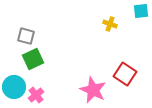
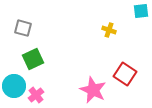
yellow cross: moved 1 px left, 6 px down
gray square: moved 3 px left, 8 px up
cyan circle: moved 1 px up
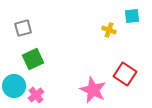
cyan square: moved 9 px left, 5 px down
gray square: rotated 30 degrees counterclockwise
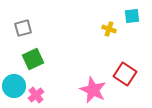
yellow cross: moved 1 px up
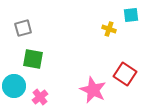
cyan square: moved 1 px left, 1 px up
green square: rotated 35 degrees clockwise
pink cross: moved 4 px right, 2 px down
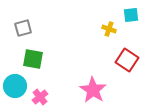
red square: moved 2 px right, 14 px up
cyan circle: moved 1 px right
pink star: rotated 8 degrees clockwise
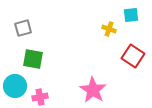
red square: moved 6 px right, 4 px up
pink cross: rotated 28 degrees clockwise
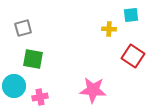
yellow cross: rotated 16 degrees counterclockwise
cyan circle: moved 1 px left
pink star: rotated 28 degrees counterclockwise
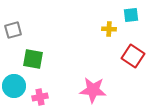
gray square: moved 10 px left, 2 px down
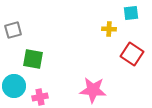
cyan square: moved 2 px up
red square: moved 1 px left, 2 px up
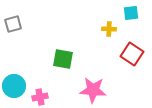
gray square: moved 6 px up
green square: moved 30 px right
